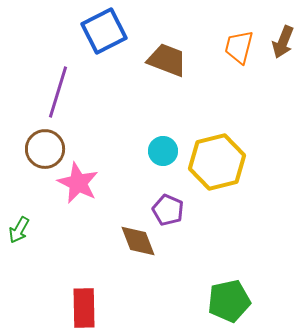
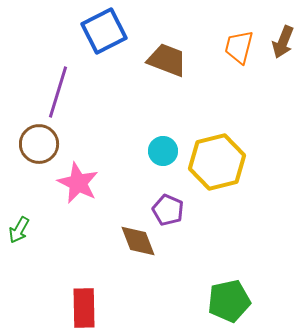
brown circle: moved 6 px left, 5 px up
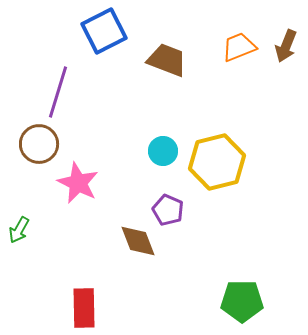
brown arrow: moved 3 px right, 4 px down
orange trapezoid: rotated 54 degrees clockwise
green pentagon: moved 13 px right; rotated 12 degrees clockwise
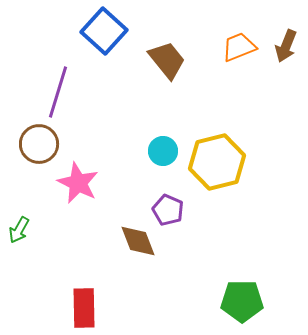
blue square: rotated 21 degrees counterclockwise
brown trapezoid: rotated 30 degrees clockwise
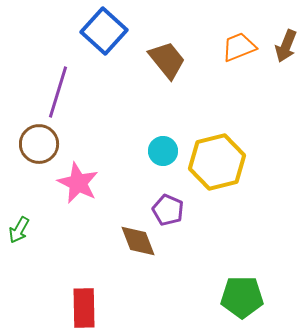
green pentagon: moved 4 px up
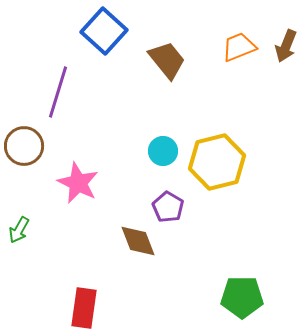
brown circle: moved 15 px left, 2 px down
purple pentagon: moved 3 px up; rotated 8 degrees clockwise
red rectangle: rotated 9 degrees clockwise
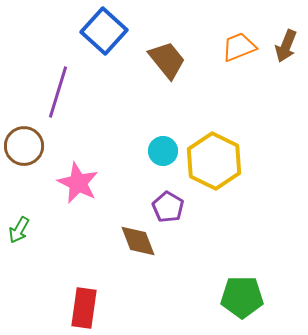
yellow hexagon: moved 3 px left, 1 px up; rotated 20 degrees counterclockwise
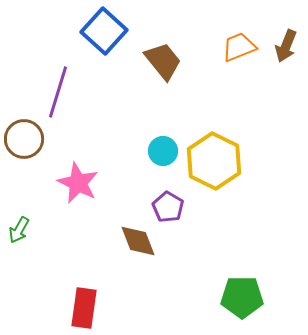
brown trapezoid: moved 4 px left, 1 px down
brown circle: moved 7 px up
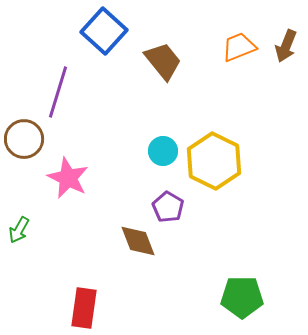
pink star: moved 10 px left, 5 px up
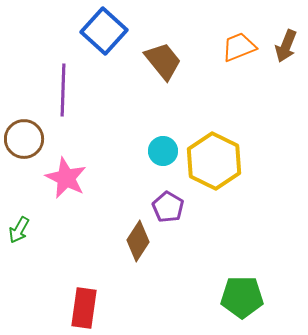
purple line: moved 5 px right, 2 px up; rotated 15 degrees counterclockwise
pink star: moved 2 px left
brown diamond: rotated 54 degrees clockwise
